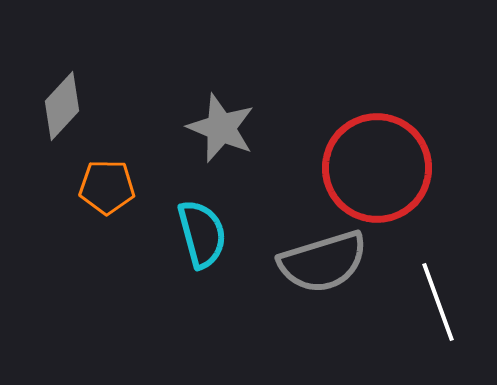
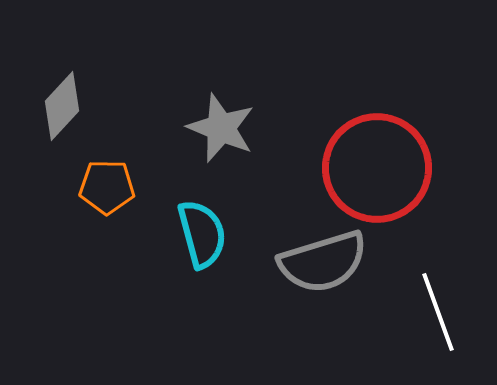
white line: moved 10 px down
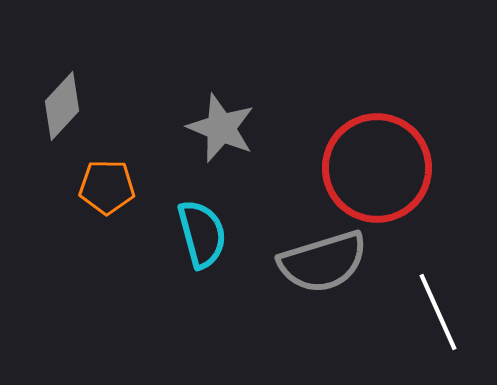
white line: rotated 4 degrees counterclockwise
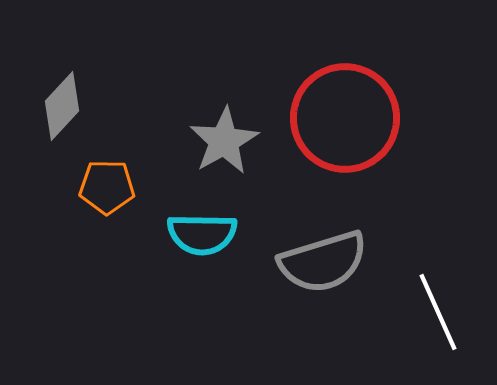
gray star: moved 3 px right, 13 px down; rotated 20 degrees clockwise
red circle: moved 32 px left, 50 px up
cyan semicircle: rotated 106 degrees clockwise
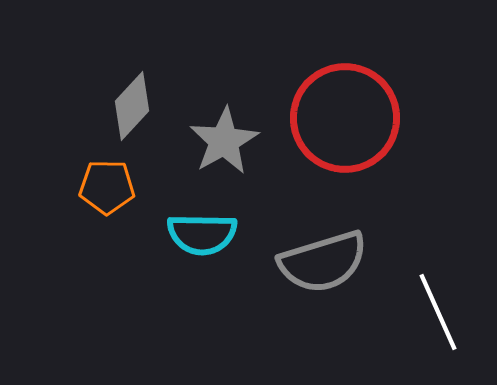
gray diamond: moved 70 px right
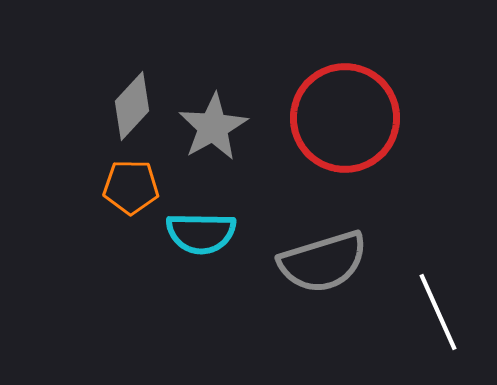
gray star: moved 11 px left, 14 px up
orange pentagon: moved 24 px right
cyan semicircle: moved 1 px left, 1 px up
